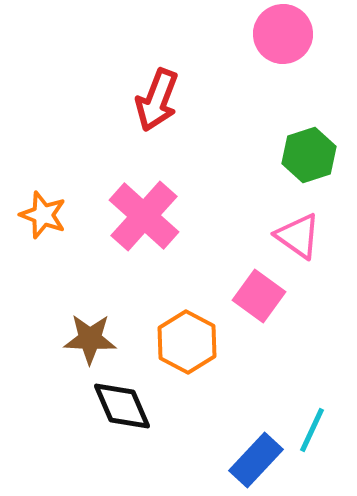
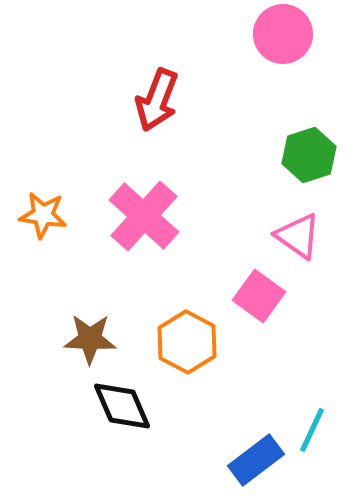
orange star: rotated 12 degrees counterclockwise
blue rectangle: rotated 10 degrees clockwise
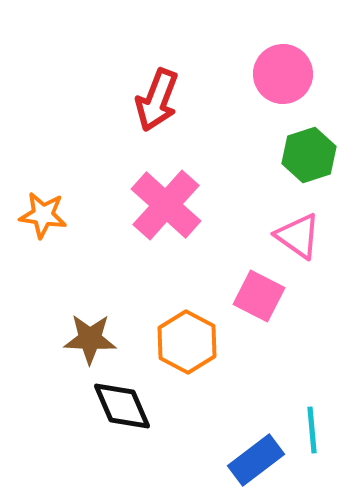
pink circle: moved 40 px down
pink cross: moved 22 px right, 11 px up
pink square: rotated 9 degrees counterclockwise
cyan line: rotated 30 degrees counterclockwise
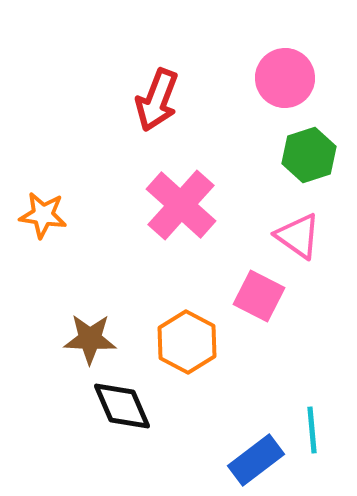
pink circle: moved 2 px right, 4 px down
pink cross: moved 15 px right
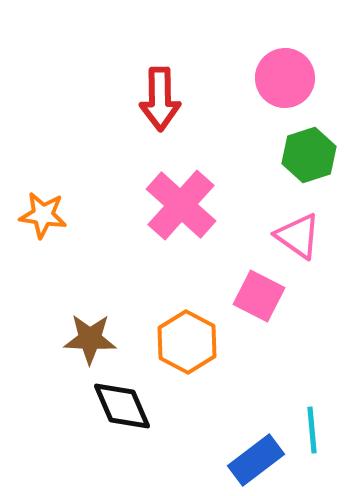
red arrow: moved 3 px right, 1 px up; rotated 22 degrees counterclockwise
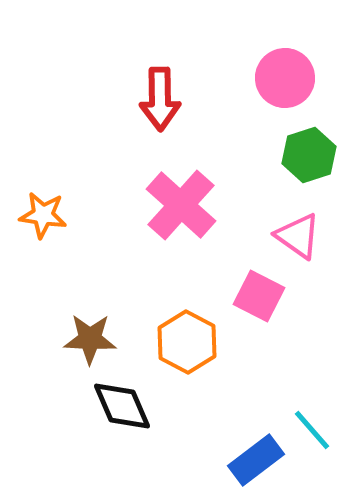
cyan line: rotated 36 degrees counterclockwise
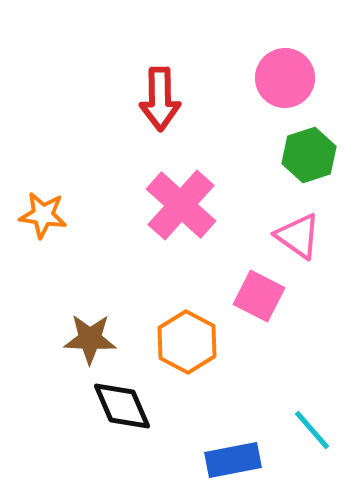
blue rectangle: moved 23 px left; rotated 26 degrees clockwise
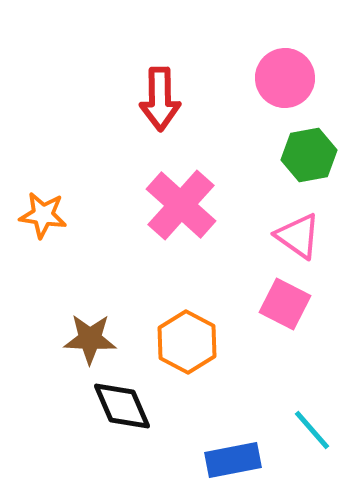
green hexagon: rotated 8 degrees clockwise
pink square: moved 26 px right, 8 px down
